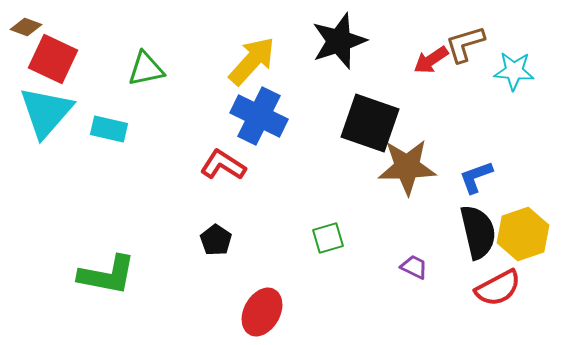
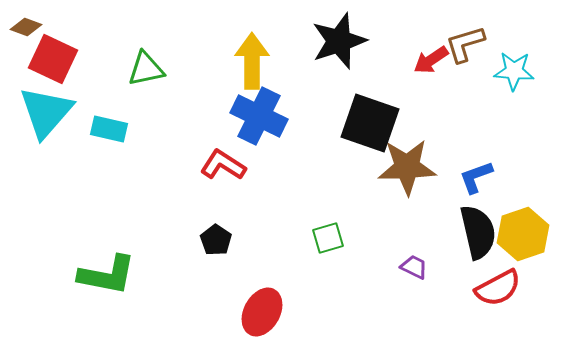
yellow arrow: rotated 42 degrees counterclockwise
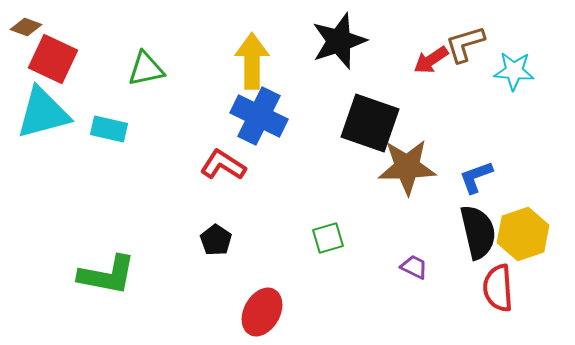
cyan triangle: moved 3 px left, 1 px down; rotated 34 degrees clockwise
red semicircle: rotated 114 degrees clockwise
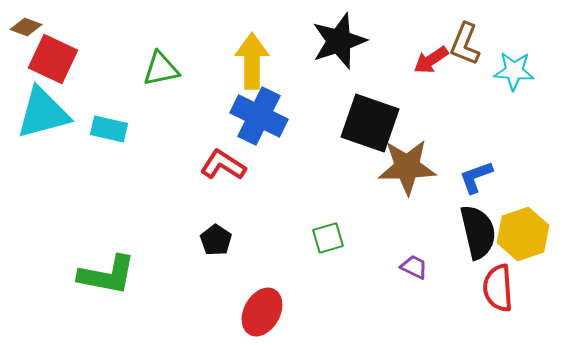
brown L-shape: rotated 51 degrees counterclockwise
green triangle: moved 15 px right
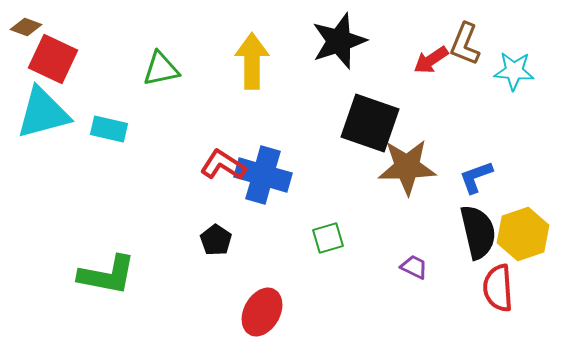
blue cross: moved 4 px right, 59 px down; rotated 10 degrees counterclockwise
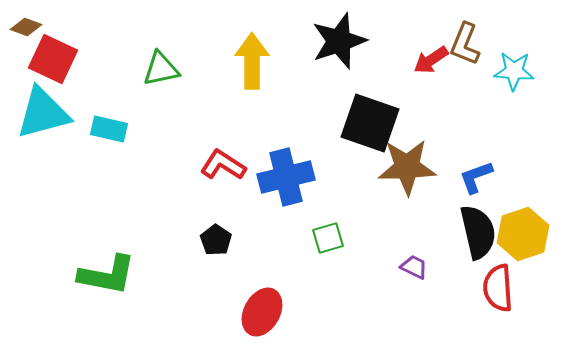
blue cross: moved 23 px right, 2 px down; rotated 30 degrees counterclockwise
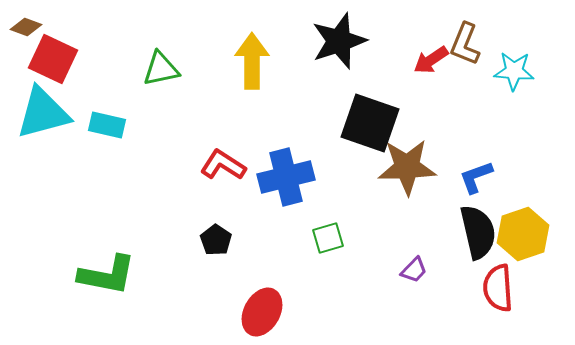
cyan rectangle: moved 2 px left, 4 px up
purple trapezoid: moved 3 px down; rotated 108 degrees clockwise
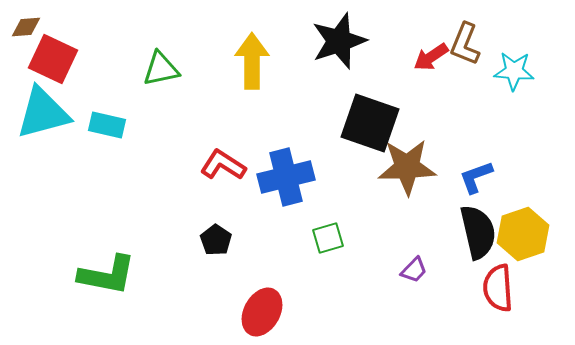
brown diamond: rotated 24 degrees counterclockwise
red arrow: moved 3 px up
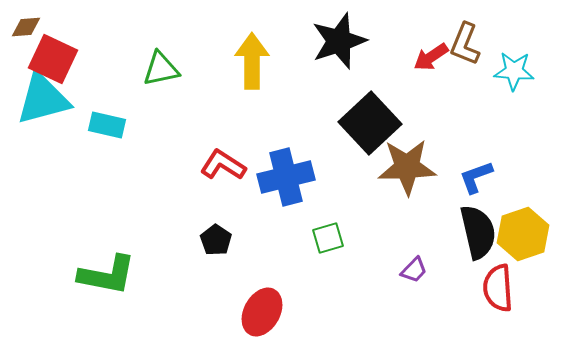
cyan triangle: moved 14 px up
black square: rotated 28 degrees clockwise
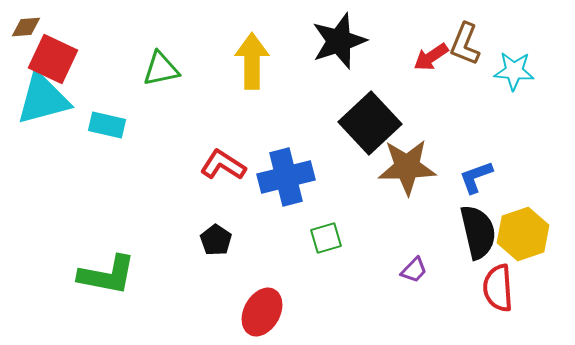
green square: moved 2 px left
